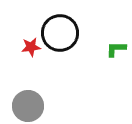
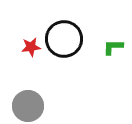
black circle: moved 4 px right, 6 px down
green L-shape: moved 3 px left, 2 px up
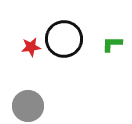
green L-shape: moved 1 px left, 3 px up
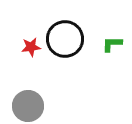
black circle: moved 1 px right
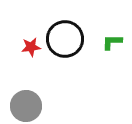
green L-shape: moved 2 px up
gray circle: moved 2 px left
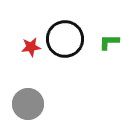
green L-shape: moved 3 px left
gray circle: moved 2 px right, 2 px up
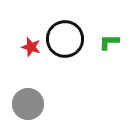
red star: rotated 24 degrees clockwise
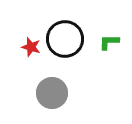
gray circle: moved 24 px right, 11 px up
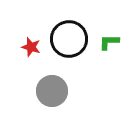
black circle: moved 4 px right
gray circle: moved 2 px up
